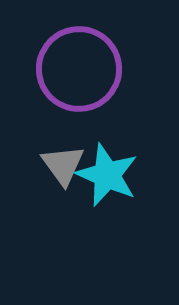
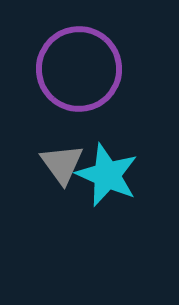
gray triangle: moved 1 px left, 1 px up
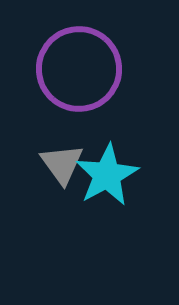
cyan star: rotated 20 degrees clockwise
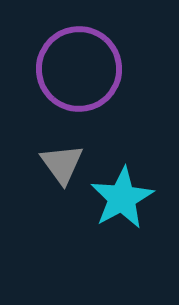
cyan star: moved 15 px right, 23 px down
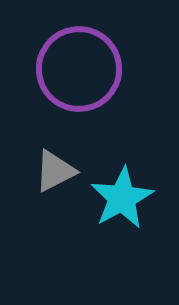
gray triangle: moved 7 px left, 7 px down; rotated 39 degrees clockwise
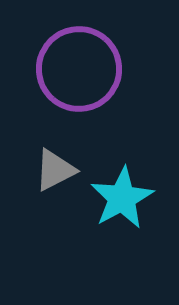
gray triangle: moved 1 px up
